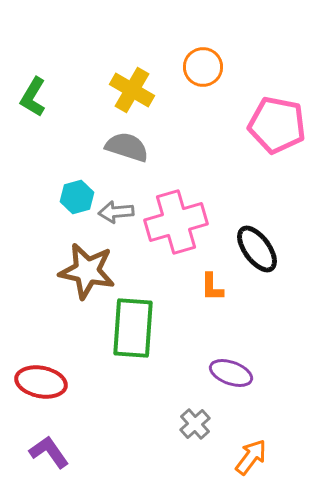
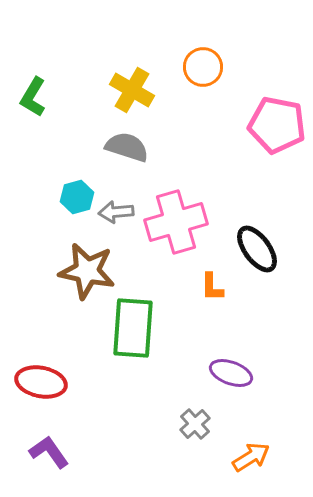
orange arrow: rotated 21 degrees clockwise
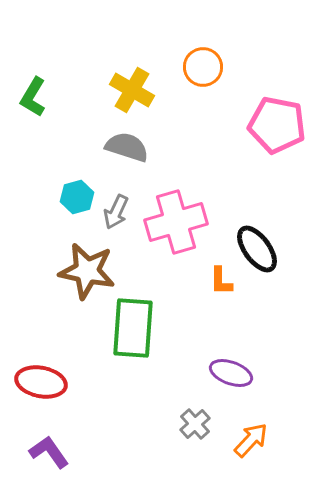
gray arrow: rotated 60 degrees counterclockwise
orange L-shape: moved 9 px right, 6 px up
orange arrow: moved 17 px up; rotated 15 degrees counterclockwise
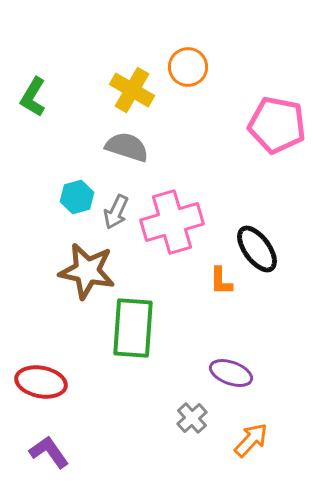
orange circle: moved 15 px left
pink cross: moved 4 px left
gray cross: moved 3 px left, 6 px up
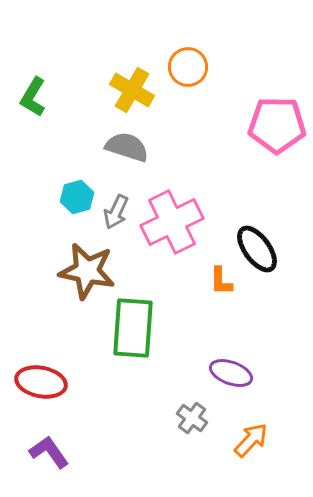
pink pentagon: rotated 10 degrees counterclockwise
pink cross: rotated 10 degrees counterclockwise
gray cross: rotated 12 degrees counterclockwise
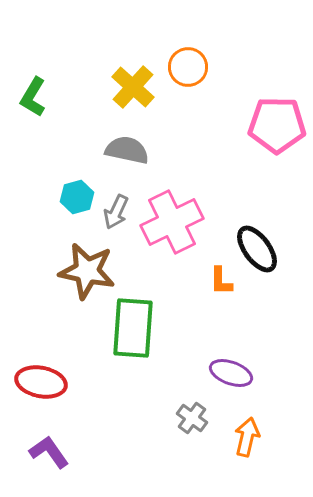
yellow cross: moved 1 px right, 3 px up; rotated 12 degrees clockwise
gray semicircle: moved 3 px down; rotated 6 degrees counterclockwise
orange arrow: moved 4 px left, 3 px up; rotated 30 degrees counterclockwise
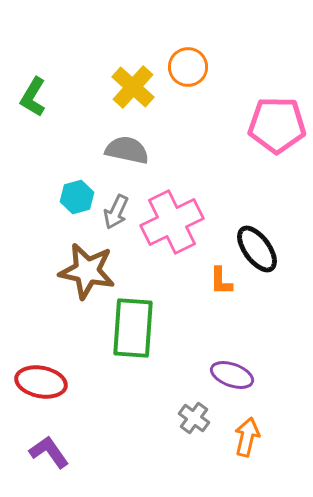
purple ellipse: moved 1 px right, 2 px down
gray cross: moved 2 px right
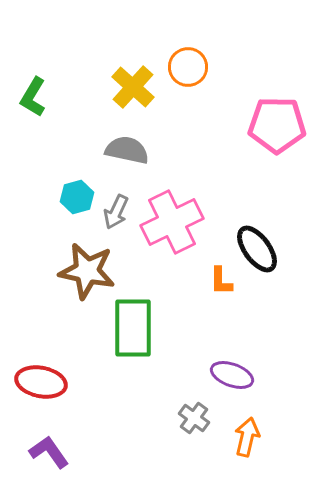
green rectangle: rotated 4 degrees counterclockwise
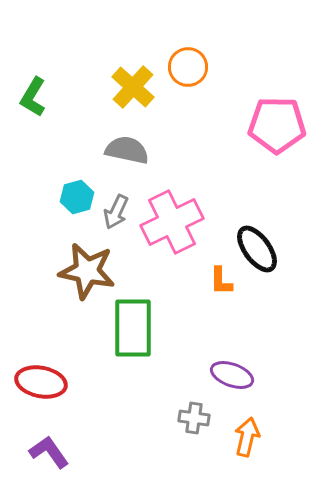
gray cross: rotated 28 degrees counterclockwise
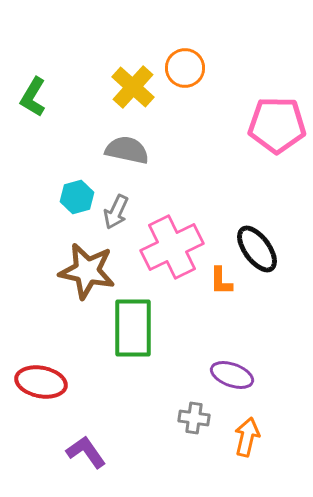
orange circle: moved 3 px left, 1 px down
pink cross: moved 25 px down
purple L-shape: moved 37 px right
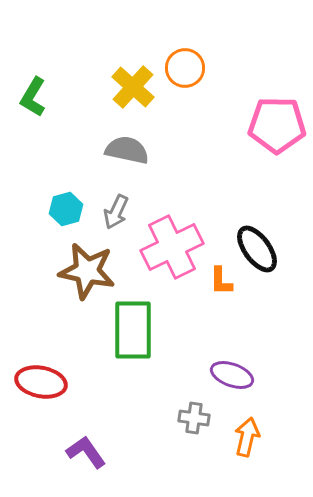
cyan hexagon: moved 11 px left, 12 px down
green rectangle: moved 2 px down
